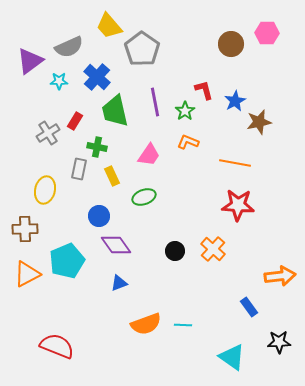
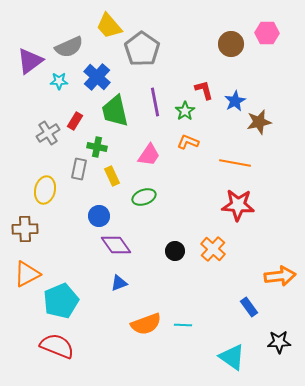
cyan pentagon: moved 6 px left, 40 px down
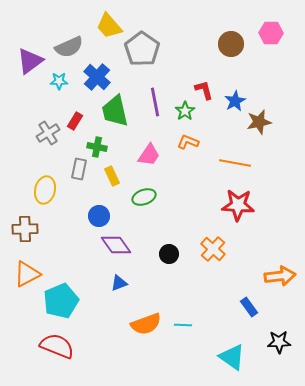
pink hexagon: moved 4 px right
black circle: moved 6 px left, 3 px down
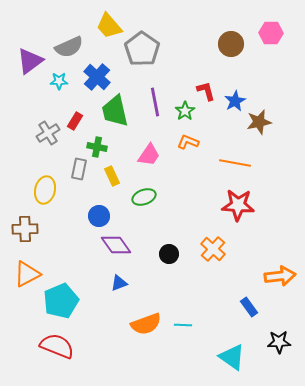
red L-shape: moved 2 px right, 1 px down
